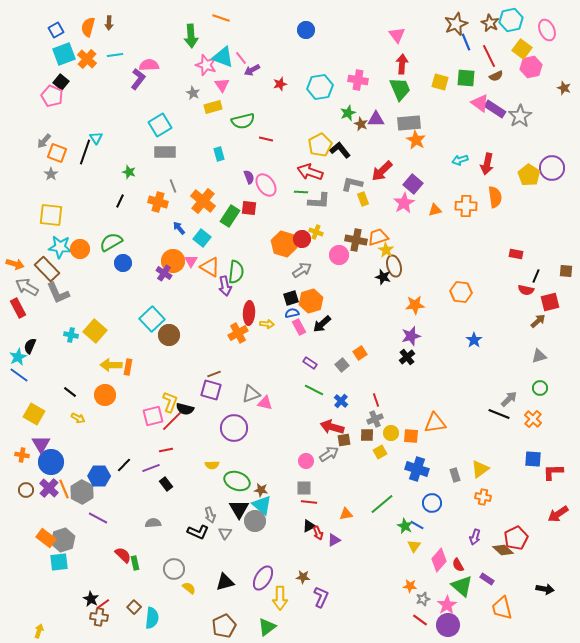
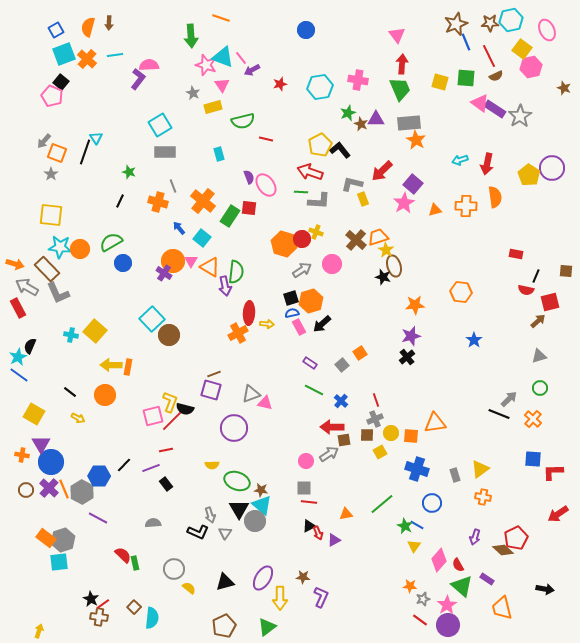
brown star at (490, 23): rotated 30 degrees counterclockwise
brown cross at (356, 240): rotated 30 degrees clockwise
pink circle at (339, 255): moved 7 px left, 9 px down
red arrow at (332, 427): rotated 15 degrees counterclockwise
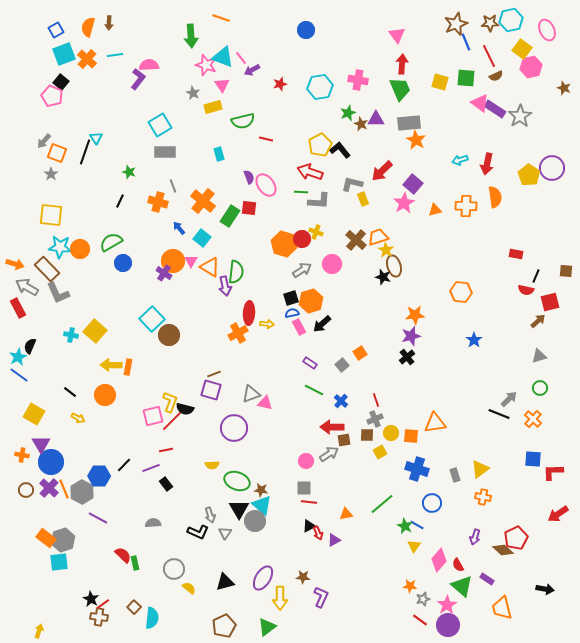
orange star at (415, 305): moved 10 px down
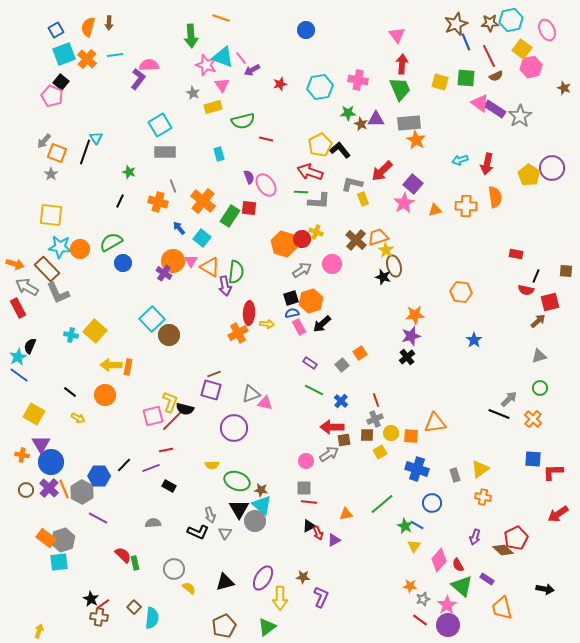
green star at (348, 113): rotated 21 degrees clockwise
black rectangle at (166, 484): moved 3 px right, 2 px down; rotated 24 degrees counterclockwise
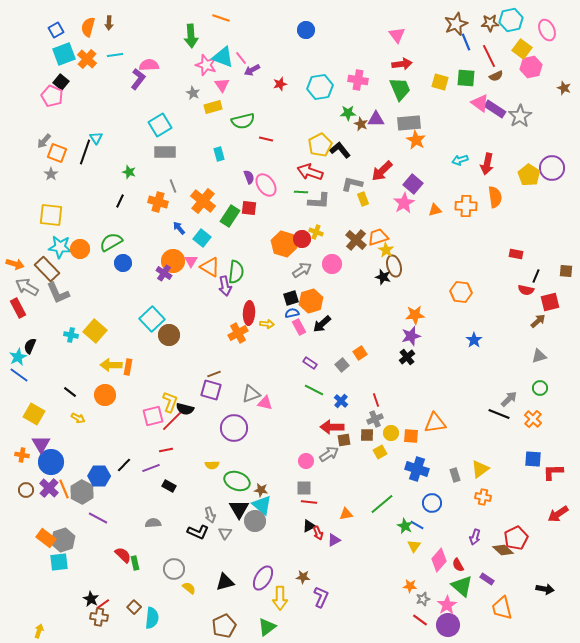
red arrow at (402, 64): rotated 78 degrees clockwise
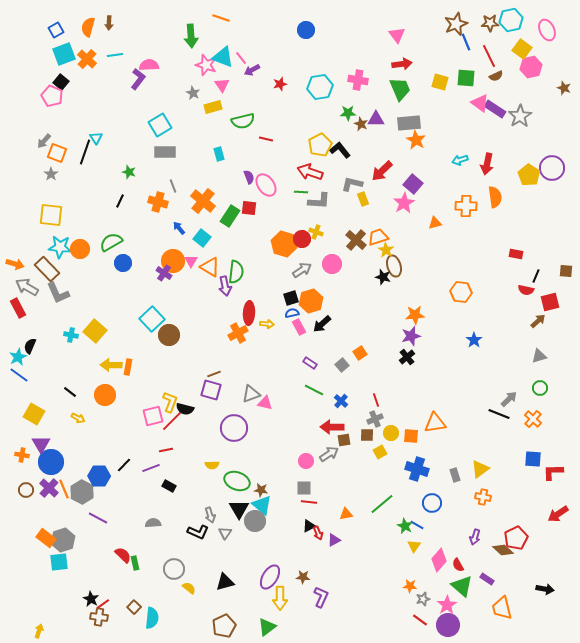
orange triangle at (435, 210): moved 13 px down
purple ellipse at (263, 578): moved 7 px right, 1 px up
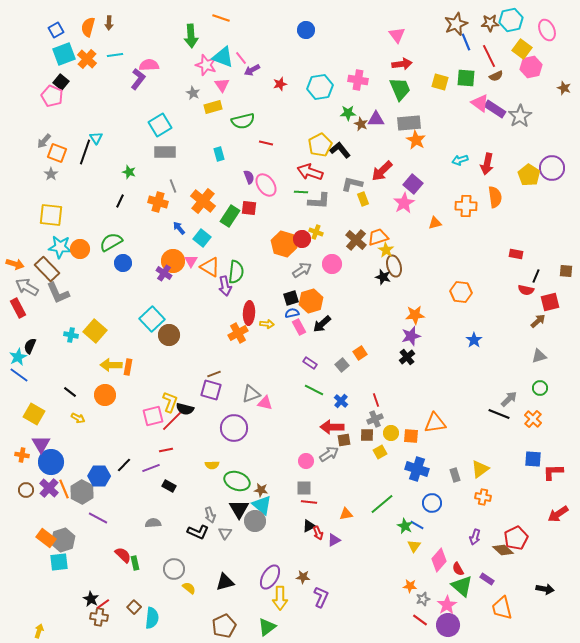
red line at (266, 139): moved 4 px down
red semicircle at (458, 565): moved 4 px down
